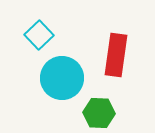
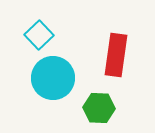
cyan circle: moved 9 px left
green hexagon: moved 5 px up
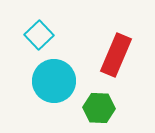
red rectangle: rotated 15 degrees clockwise
cyan circle: moved 1 px right, 3 px down
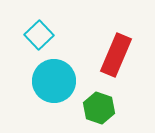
green hexagon: rotated 16 degrees clockwise
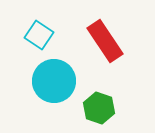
cyan square: rotated 12 degrees counterclockwise
red rectangle: moved 11 px left, 14 px up; rotated 57 degrees counterclockwise
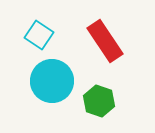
cyan circle: moved 2 px left
green hexagon: moved 7 px up
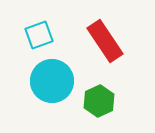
cyan square: rotated 36 degrees clockwise
green hexagon: rotated 16 degrees clockwise
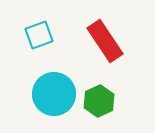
cyan circle: moved 2 px right, 13 px down
